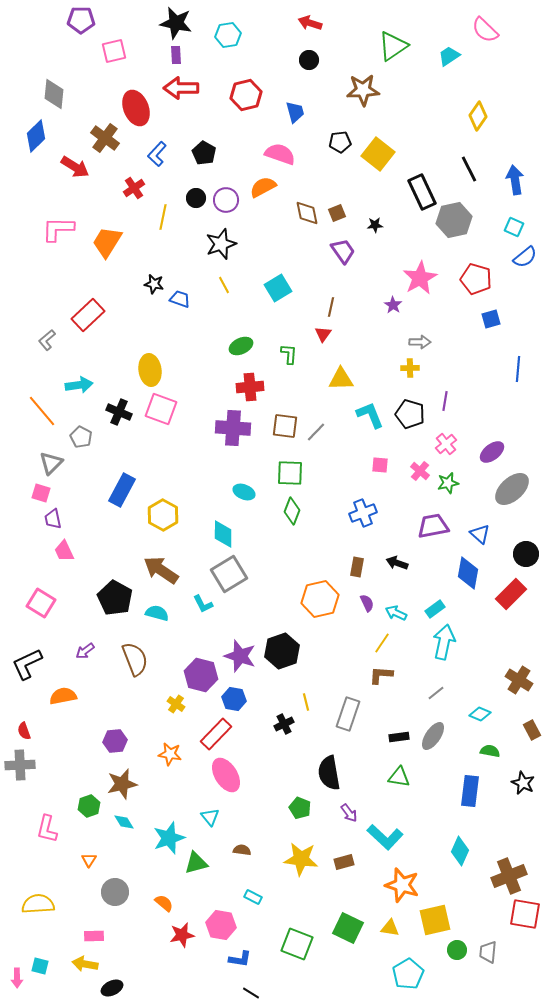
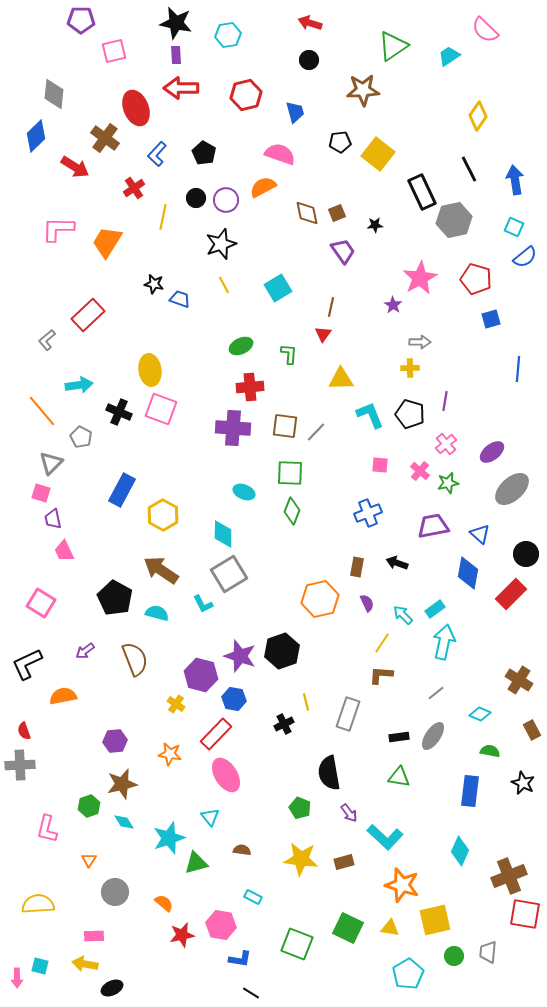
blue cross at (363, 513): moved 5 px right
cyan arrow at (396, 613): moved 7 px right, 2 px down; rotated 20 degrees clockwise
green circle at (457, 950): moved 3 px left, 6 px down
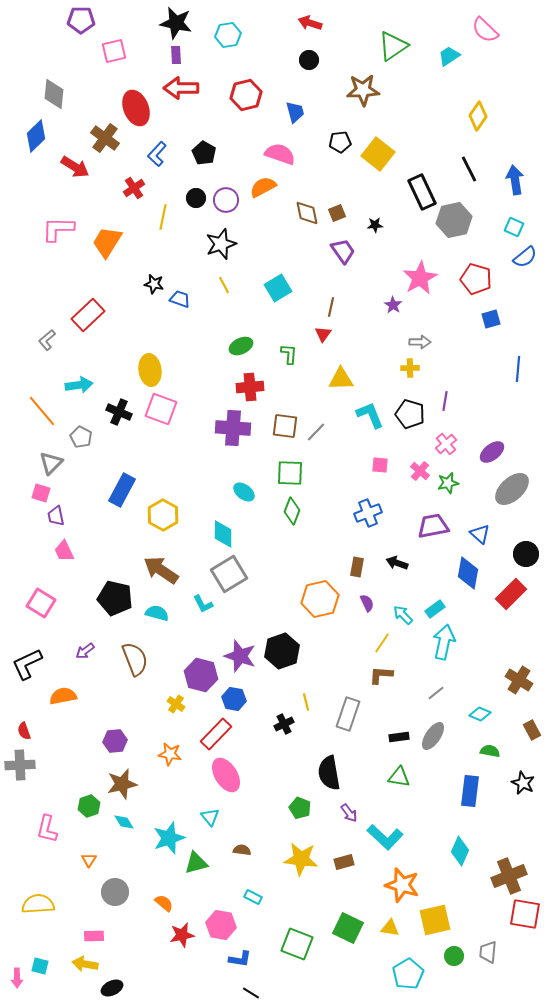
cyan ellipse at (244, 492): rotated 15 degrees clockwise
purple trapezoid at (53, 519): moved 3 px right, 3 px up
black pentagon at (115, 598): rotated 16 degrees counterclockwise
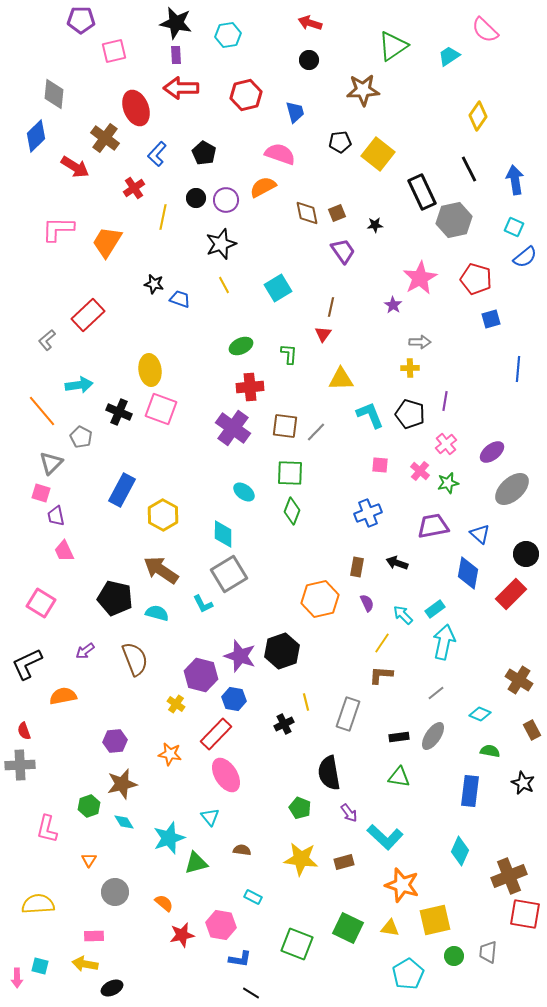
purple cross at (233, 428): rotated 32 degrees clockwise
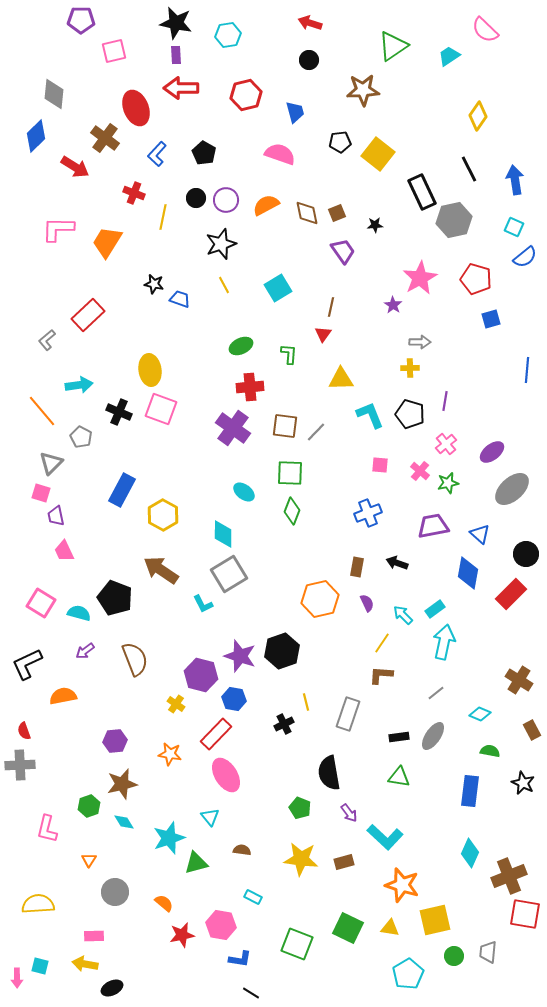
orange semicircle at (263, 187): moved 3 px right, 18 px down
red cross at (134, 188): moved 5 px down; rotated 35 degrees counterclockwise
blue line at (518, 369): moved 9 px right, 1 px down
black pentagon at (115, 598): rotated 8 degrees clockwise
cyan semicircle at (157, 613): moved 78 px left
cyan diamond at (460, 851): moved 10 px right, 2 px down
